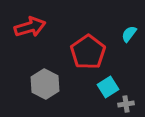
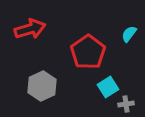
red arrow: moved 2 px down
gray hexagon: moved 3 px left, 2 px down; rotated 8 degrees clockwise
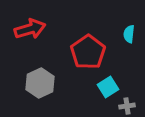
cyan semicircle: rotated 30 degrees counterclockwise
gray hexagon: moved 2 px left, 3 px up
gray cross: moved 1 px right, 2 px down
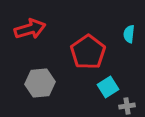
gray hexagon: rotated 20 degrees clockwise
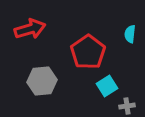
cyan semicircle: moved 1 px right
gray hexagon: moved 2 px right, 2 px up
cyan square: moved 1 px left, 1 px up
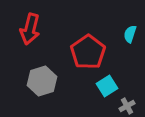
red arrow: rotated 120 degrees clockwise
cyan semicircle: rotated 12 degrees clockwise
gray hexagon: rotated 12 degrees counterclockwise
gray cross: rotated 21 degrees counterclockwise
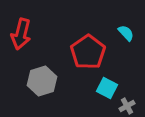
red arrow: moved 9 px left, 5 px down
cyan semicircle: moved 4 px left, 1 px up; rotated 120 degrees clockwise
cyan square: moved 2 px down; rotated 30 degrees counterclockwise
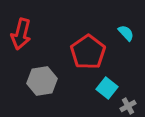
gray hexagon: rotated 8 degrees clockwise
cyan square: rotated 10 degrees clockwise
gray cross: moved 1 px right
